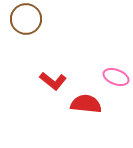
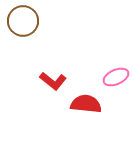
brown circle: moved 3 px left, 2 px down
pink ellipse: rotated 45 degrees counterclockwise
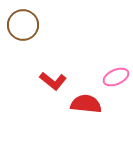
brown circle: moved 4 px down
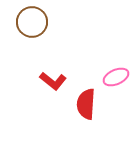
brown circle: moved 9 px right, 3 px up
red semicircle: rotated 92 degrees counterclockwise
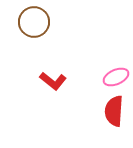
brown circle: moved 2 px right
red semicircle: moved 28 px right, 7 px down
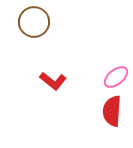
pink ellipse: rotated 15 degrees counterclockwise
red semicircle: moved 2 px left
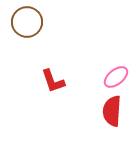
brown circle: moved 7 px left
red L-shape: rotated 32 degrees clockwise
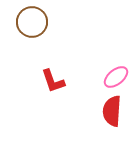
brown circle: moved 5 px right
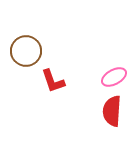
brown circle: moved 6 px left, 29 px down
pink ellipse: moved 2 px left; rotated 10 degrees clockwise
